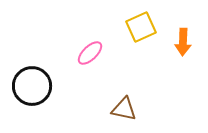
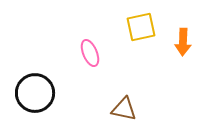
yellow square: rotated 12 degrees clockwise
pink ellipse: rotated 68 degrees counterclockwise
black circle: moved 3 px right, 7 px down
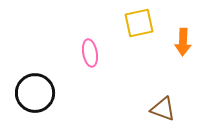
yellow square: moved 2 px left, 4 px up
pink ellipse: rotated 12 degrees clockwise
brown triangle: moved 39 px right; rotated 8 degrees clockwise
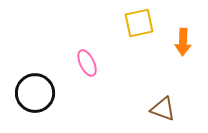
pink ellipse: moved 3 px left, 10 px down; rotated 16 degrees counterclockwise
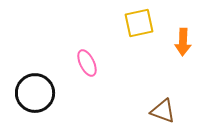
brown triangle: moved 2 px down
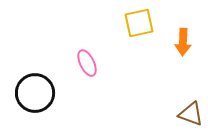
brown triangle: moved 28 px right, 3 px down
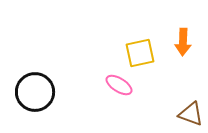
yellow square: moved 1 px right, 30 px down
pink ellipse: moved 32 px right, 22 px down; rotated 32 degrees counterclockwise
black circle: moved 1 px up
